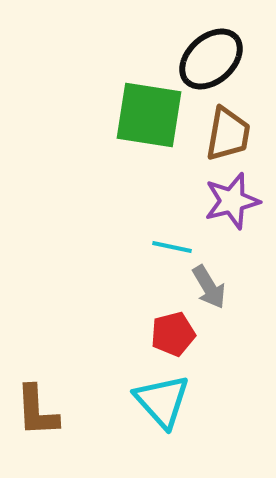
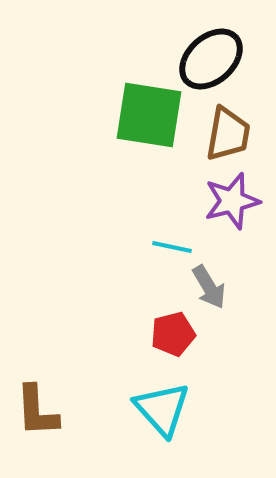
cyan triangle: moved 8 px down
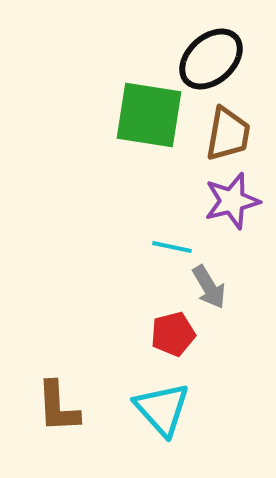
brown L-shape: moved 21 px right, 4 px up
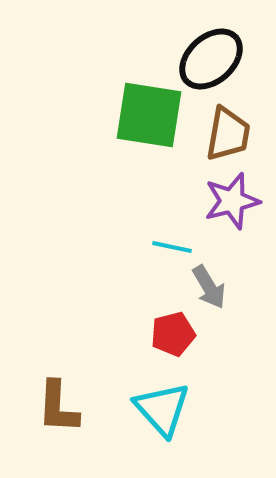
brown L-shape: rotated 6 degrees clockwise
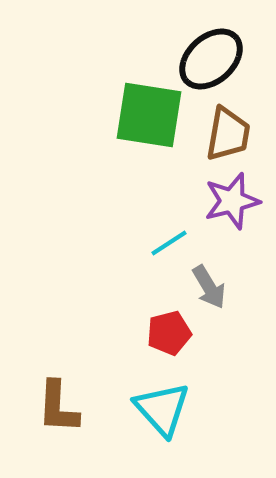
cyan line: moved 3 px left, 4 px up; rotated 45 degrees counterclockwise
red pentagon: moved 4 px left, 1 px up
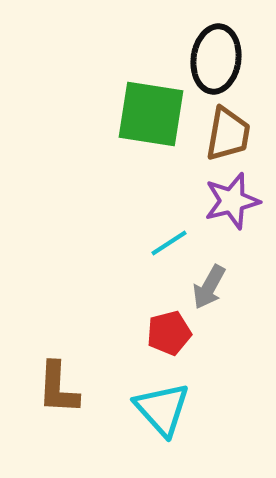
black ellipse: moved 5 px right; rotated 40 degrees counterclockwise
green square: moved 2 px right, 1 px up
gray arrow: rotated 60 degrees clockwise
brown L-shape: moved 19 px up
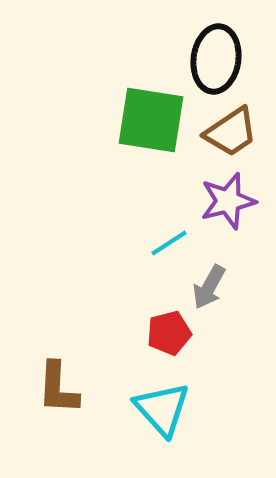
green square: moved 6 px down
brown trapezoid: moved 3 px right, 2 px up; rotated 46 degrees clockwise
purple star: moved 4 px left
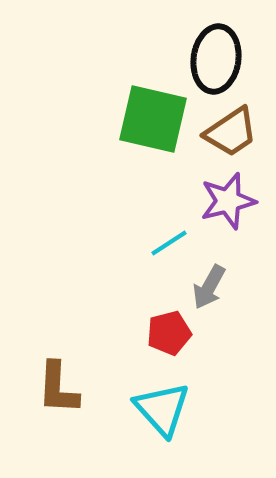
green square: moved 2 px right, 1 px up; rotated 4 degrees clockwise
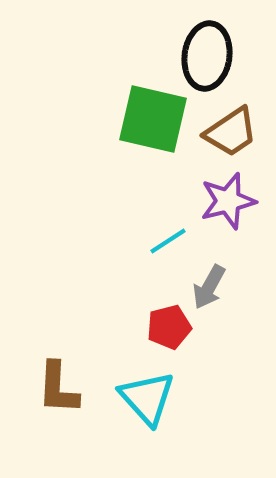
black ellipse: moved 9 px left, 3 px up
cyan line: moved 1 px left, 2 px up
red pentagon: moved 6 px up
cyan triangle: moved 15 px left, 11 px up
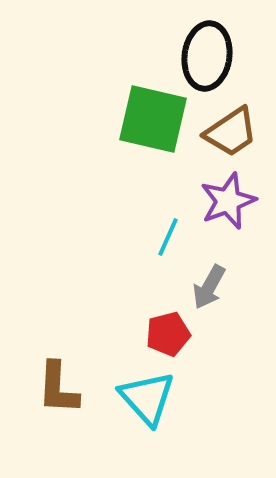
purple star: rotated 6 degrees counterclockwise
cyan line: moved 4 px up; rotated 33 degrees counterclockwise
red pentagon: moved 1 px left, 7 px down
